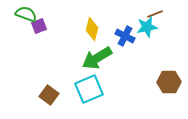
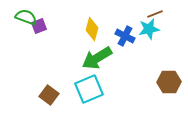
green semicircle: moved 3 px down
cyan star: moved 2 px right, 2 px down
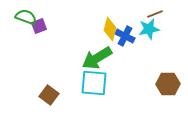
yellow diamond: moved 18 px right
brown hexagon: moved 1 px left, 2 px down
cyan square: moved 5 px right, 6 px up; rotated 28 degrees clockwise
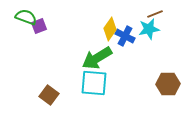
yellow diamond: rotated 20 degrees clockwise
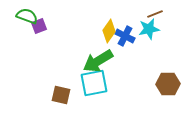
green semicircle: moved 1 px right, 1 px up
yellow diamond: moved 1 px left, 2 px down
green arrow: moved 1 px right, 3 px down
cyan square: rotated 16 degrees counterclockwise
brown square: moved 12 px right; rotated 24 degrees counterclockwise
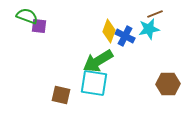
purple square: rotated 28 degrees clockwise
yellow diamond: rotated 15 degrees counterclockwise
cyan square: rotated 20 degrees clockwise
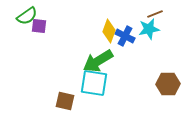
green semicircle: rotated 125 degrees clockwise
brown square: moved 4 px right, 6 px down
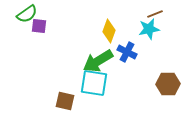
green semicircle: moved 2 px up
blue cross: moved 2 px right, 16 px down
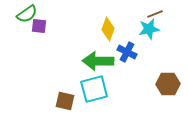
yellow diamond: moved 1 px left, 2 px up
green arrow: rotated 32 degrees clockwise
cyan square: moved 6 px down; rotated 24 degrees counterclockwise
